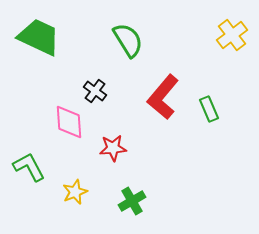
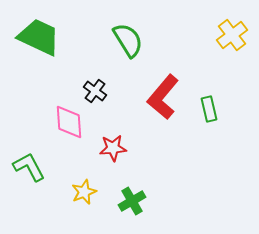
green rectangle: rotated 10 degrees clockwise
yellow star: moved 9 px right
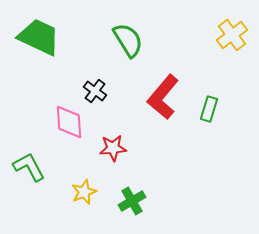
green rectangle: rotated 30 degrees clockwise
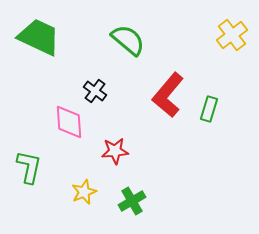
green semicircle: rotated 18 degrees counterclockwise
red L-shape: moved 5 px right, 2 px up
red star: moved 2 px right, 3 px down
green L-shape: rotated 40 degrees clockwise
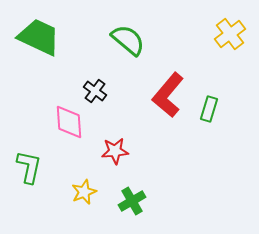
yellow cross: moved 2 px left, 1 px up
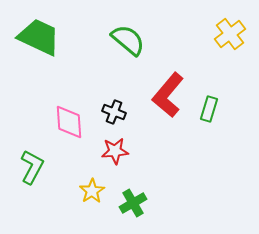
black cross: moved 19 px right, 21 px down; rotated 15 degrees counterclockwise
green L-shape: moved 3 px right; rotated 16 degrees clockwise
yellow star: moved 8 px right, 1 px up; rotated 10 degrees counterclockwise
green cross: moved 1 px right, 2 px down
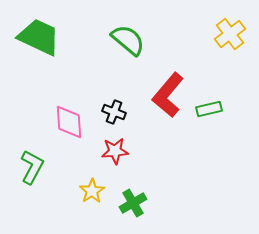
green rectangle: rotated 60 degrees clockwise
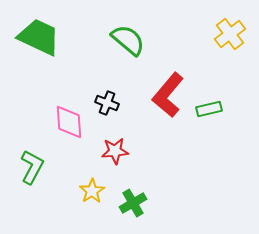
black cross: moved 7 px left, 9 px up
